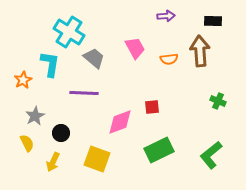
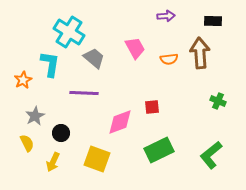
brown arrow: moved 2 px down
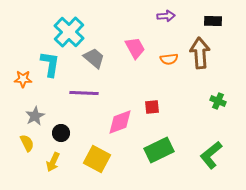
cyan cross: rotated 12 degrees clockwise
orange star: moved 1 px up; rotated 30 degrees clockwise
yellow square: rotated 8 degrees clockwise
